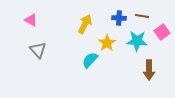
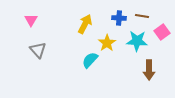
pink triangle: rotated 32 degrees clockwise
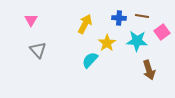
brown arrow: rotated 18 degrees counterclockwise
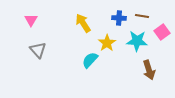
yellow arrow: moved 2 px left, 1 px up; rotated 60 degrees counterclockwise
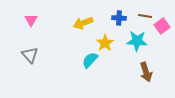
brown line: moved 3 px right
yellow arrow: rotated 78 degrees counterclockwise
pink square: moved 6 px up
yellow star: moved 2 px left
gray triangle: moved 8 px left, 5 px down
brown arrow: moved 3 px left, 2 px down
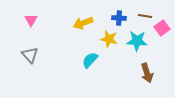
pink square: moved 2 px down
yellow star: moved 4 px right, 4 px up; rotated 24 degrees counterclockwise
brown arrow: moved 1 px right, 1 px down
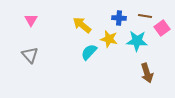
yellow arrow: moved 1 px left, 2 px down; rotated 60 degrees clockwise
cyan semicircle: moved 1 px left, 8 px up
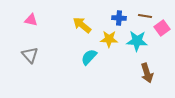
pink triangle: rotated 48 degrees counterclockwise
yellow star: rotated 12 degrees counterclockwise
cyan semicircle: moved 5 px down
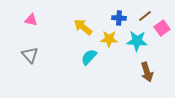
brown line: rotated 48 degrees counterclockwise
yellow arrow: moved 1 px right, 2 px down
brown arrow: moved 1 px up
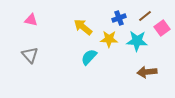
blue cross: rotated 24 degrees counterclockwise
brown arrow: rotated 102 degrees clockwise
